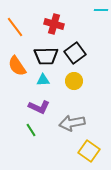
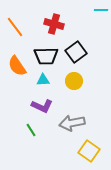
black square: moved 1 px right, 1 px up
purple L-shape: moved 3 px right, 1 px up
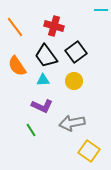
red cross: moved 2 px down
black trapezoid: rotated 55 degrees clockwise
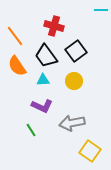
orange line: moved 9 px down
black square: moved 1 px up
yellow square: moved 1 px right
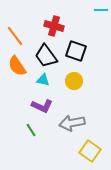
black square: rotated 35 degrees counterclockwise
cyan triangle: rotated 16 degrees clockwise
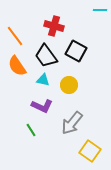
cyan line: moved 1 px left
black square: rotated 10 degrees clockwise
yellow circle: moved 5 px left, 4 px down
gray arrow: rotated 40 degrees counterclockwise
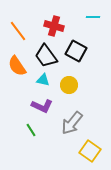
cyan line: moved 7 px left, 7 px down
orange line: moved 3 px right, 5 px up
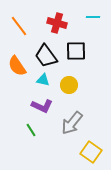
red cross: moved 3 px right, 3 px up
orange line: moved 1 px right, 5 px up
black square: rotated 30 degrees counterclockwise
yellow square: moved 1 px right, 1 px down
